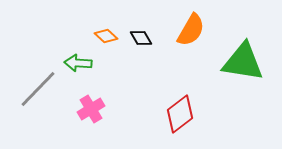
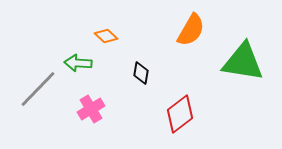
black diamond: moved 35 px down; rotated 40 degrees clockwise
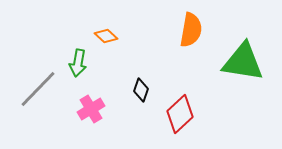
orange semicircle: rotated 20 degrees counterclockwise
green arrow: rotated 84 degrees counterclockwise
black diamond: moved 17 px down; rotated 10 degrees clockwise
red diamond: rotated 6 degrees counterclockwise
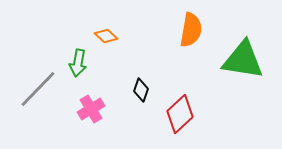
green triangle: moved 2 px up
